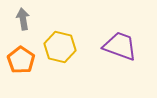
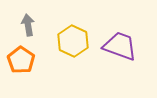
gray arrow: moved 5 px right, 6 px down
yellow hexagon: moved 13 px right, 6 px up; rotated 12 degrees clockwise
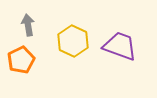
orange pentagon: rotated 12 degrees clockwise
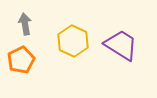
gray arrow: moved 3 px left, 1 px up
purple trapezoid: moved 1 px right, 1 px up; rotated 12 degrees clockwise
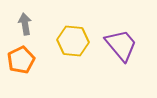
yellow hexagon: rotated 20 degrees counterclockwise
purple trapezoid: rotated 18 degrees clockwise
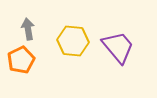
gray arrow: moved 3 px right, 5 px down
purple trapezoid: moved 3 px left, 2 px down
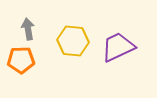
purple trapezoid: rotated 75 degrees counterclockwise
orange pentagon: rotated 24 degrees clockwise
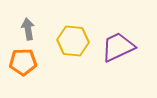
orange pentagon: moved 2 px right, 2 px down
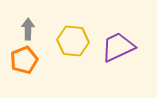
gray arrow: rotated 10 degrees clockwise
orange pentagon: moved 1 px right, 2 px up; rotated 20 degrees counterclockwise
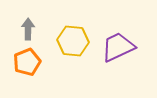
orange pentagon: moved 3 px right, 2 px down
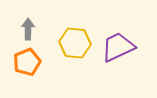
yellow hexagon: moved 2 px right, 2 px down
